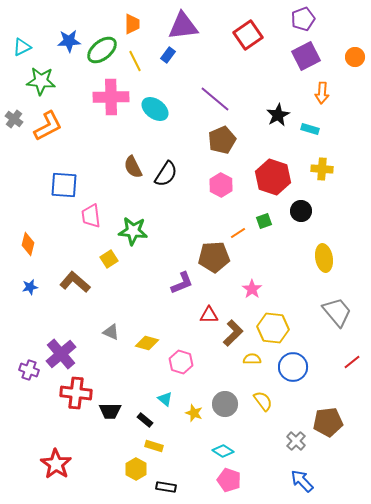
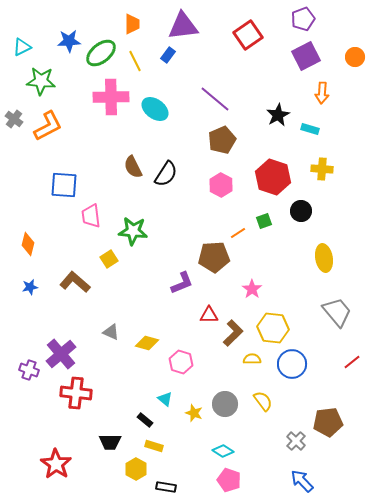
green ellipse at (102, 50): moved 1 px left, 3 px down
blue circle at (293, 367): moved 1 px left, 3 px up
black trapezoid at (110, 411): moved 31 px down
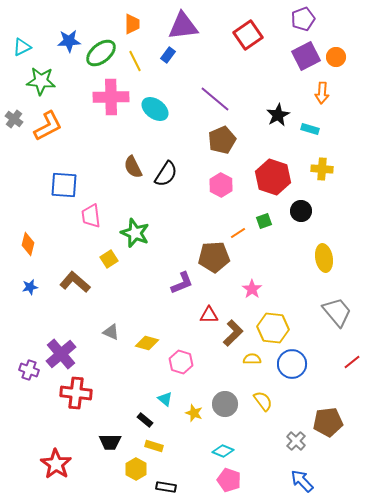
orange circle at (355, 57): moved 19 px left
green star at (133, 231): moved 2 px right, 2 px down; rotated 16 degrees clockwise
cyan diamond at (223, 451): rotated 10 degrees counterclockwise
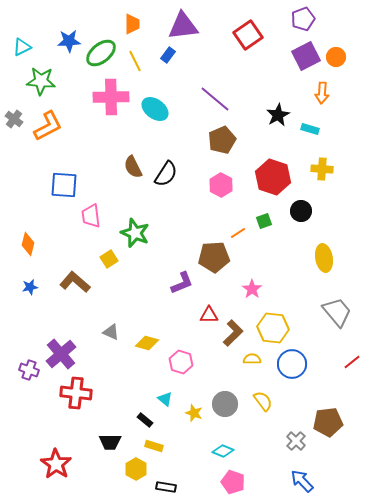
pink pentagon at (229, 480): moved 4 px right, 2 px down
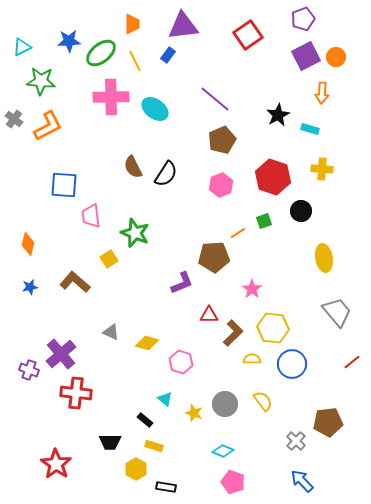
pink hexagon at (221, 185): rotated 10 degrees clockwise
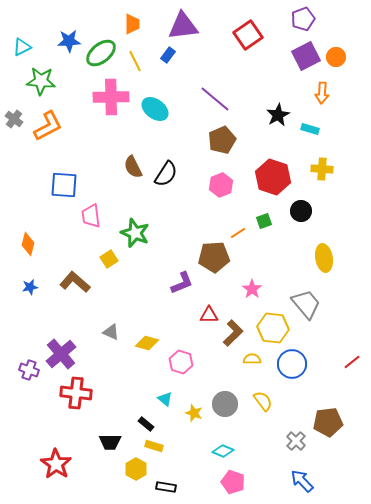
gray trapezoid at (337, 312): moved 31 px left, 8 px up
black rectangle at (145, 420): moved 1 px right, 4 px down
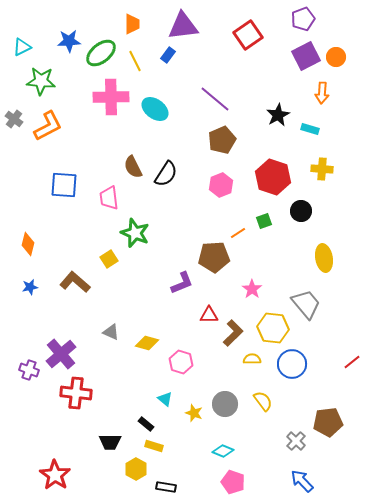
pink trapezoid at (91, 216): moved 18 px right, 18 px up
red star at (56, 464): moved 1 px left, 11 px down
